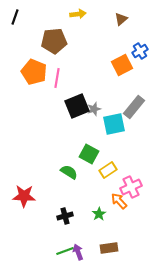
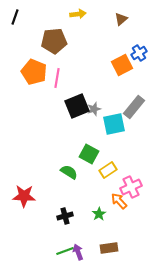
blue cross: moved 1 px left, 2 px down
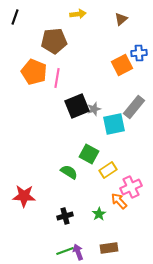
blue cross: rotated 28 degrees clockwise
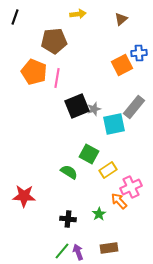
black cross: moved 3 px right, 3 px down; rotated 21 degrees clockwise
green line: moved 3 px left; rotated 30 degrees counterclockwise
